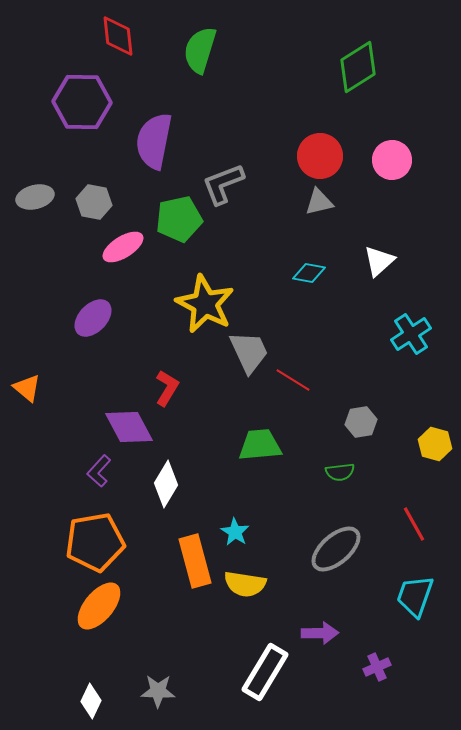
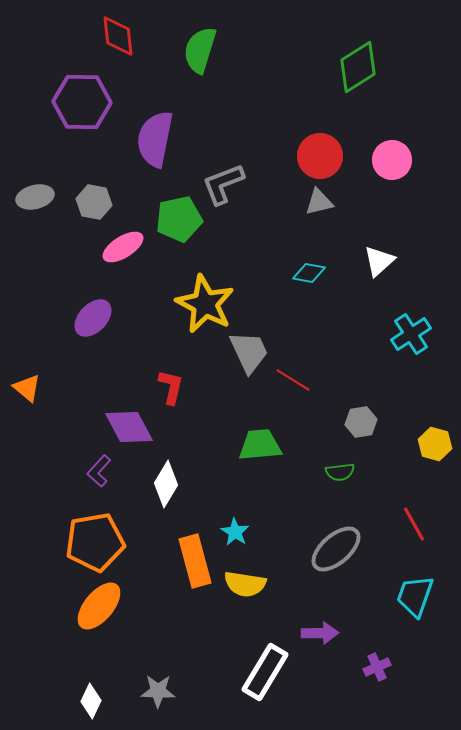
purple semicircle at (154, 141): moved 1 px right, 2 px up
red L-shape at (167, 388): moved 4 px right, 1 px up; rotated 18 degrees counterclockwise
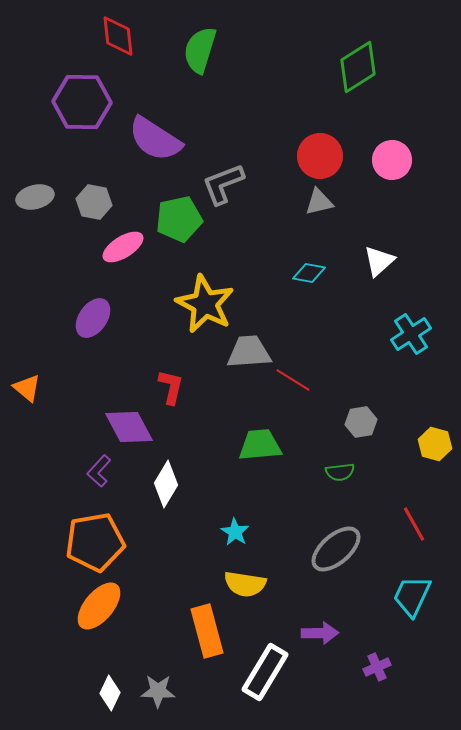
purple semicircle at (155, 139): rotated 68 degrees counterclockwise
purple ellipse at (93, 318): rotated 9 degrees counterclockwise
gray trapezoid at (249, 352): rotated 69 degrees counterclockwise
orange rectangle at (195, 561): moved 12 px right, 70 px down
cyan trapezoid at (415, 596): moved 3 px left; rotated 6 degrees clockwise
white diamond at (91, 701): moved 19 px right, 8 px up
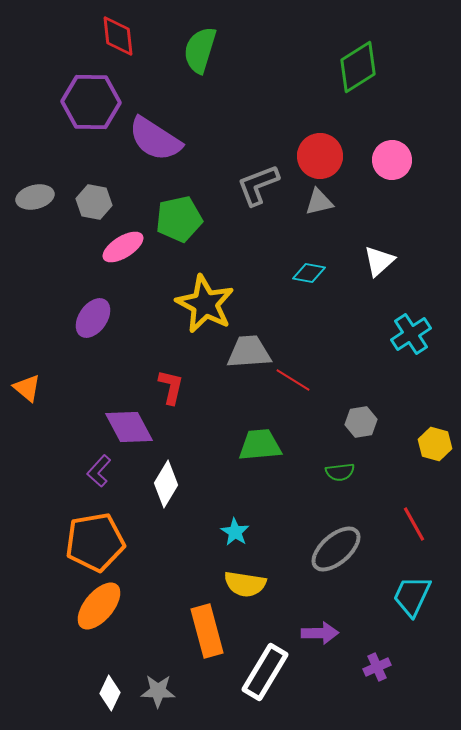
purple hexagon at (82, 102): moved 9 px right
gray L-shape at (223, 184): moved 35 px right, 1 px down
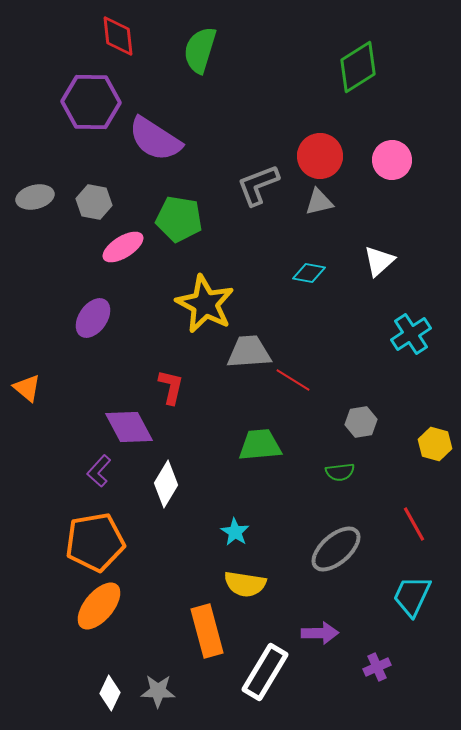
green pentagon at (179, 219): rotated 21 degrees clockwise
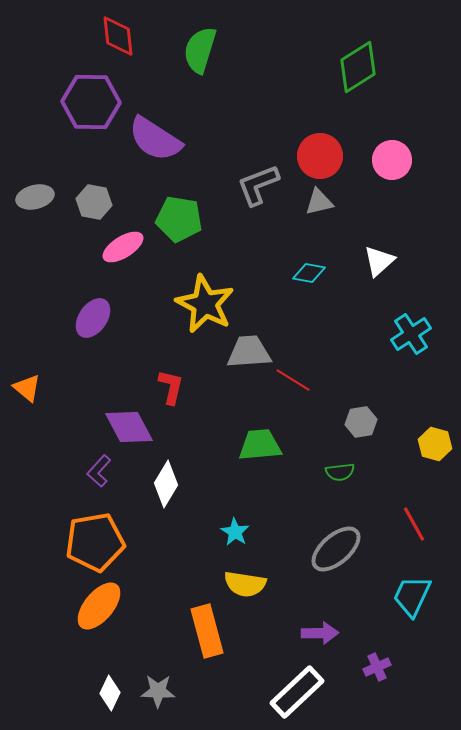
white rectangle at (265, 672): moved 32 px right, 20 px down; rotated 16 degrees clockwise
